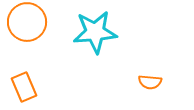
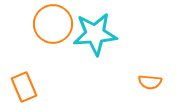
orange circle: moved 26 px right, 2 px down
cyan star: moved 2 px down
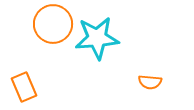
cyan star: moved 2 px right, 4 px down
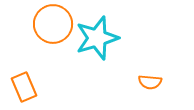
cyan star: rotated 12 degrees counterclockwise
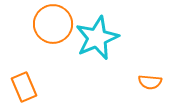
cyan star: rotated 6 degrees counterclockwise
